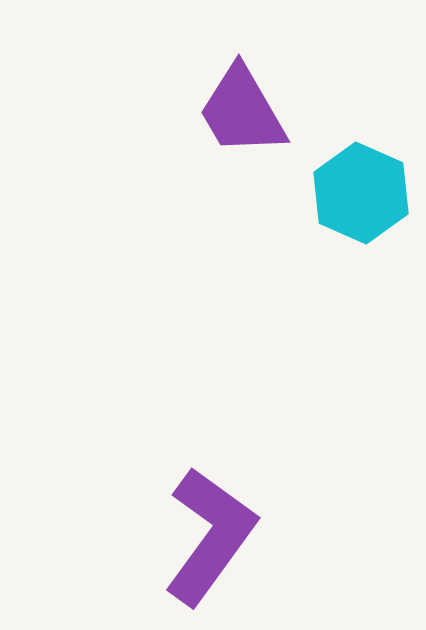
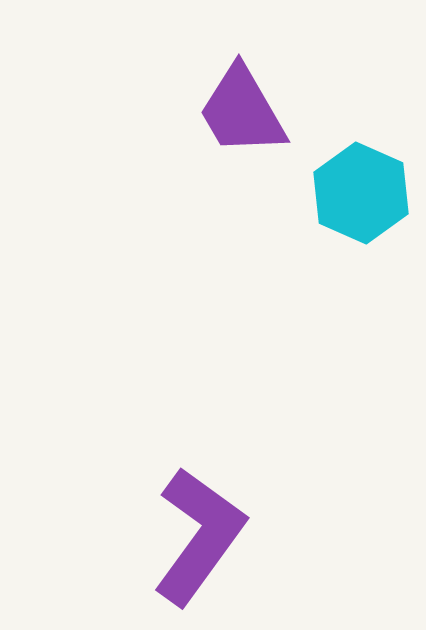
purple L-shape: moved 11 px left
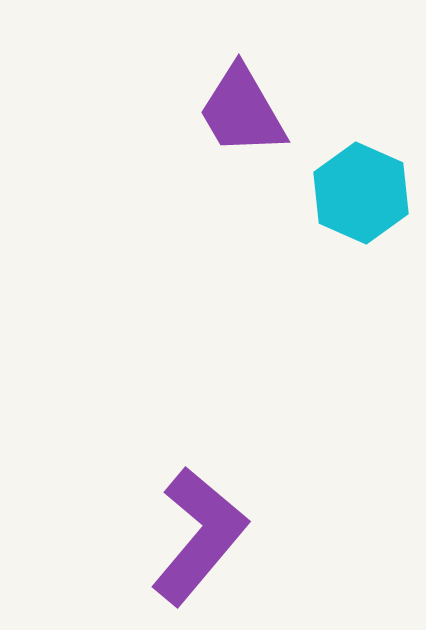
purple L-shape: rotated 4 degrees clockwise
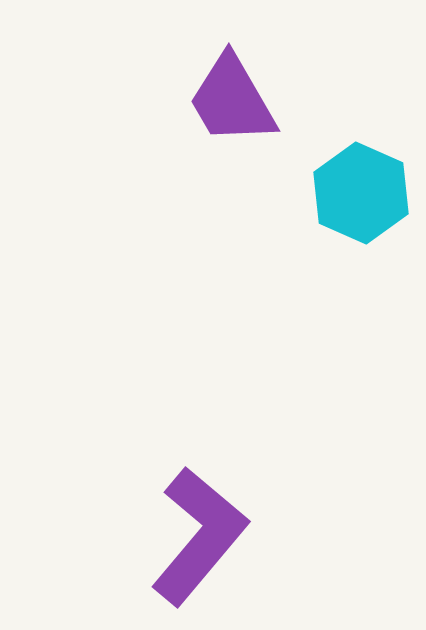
purple trapezoid: moved 10 px left, 11 px up
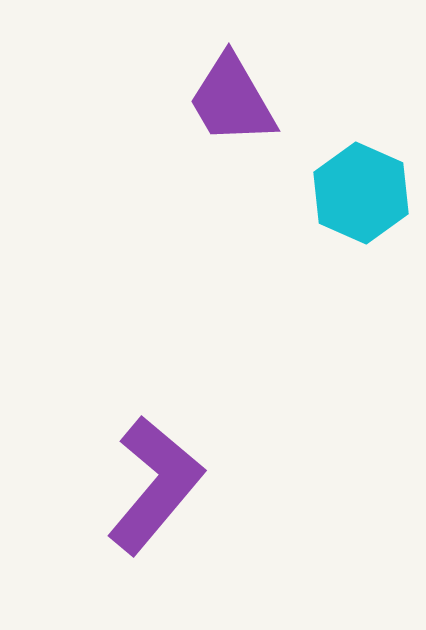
purple L-shape: moved 44 px left, 51 px up
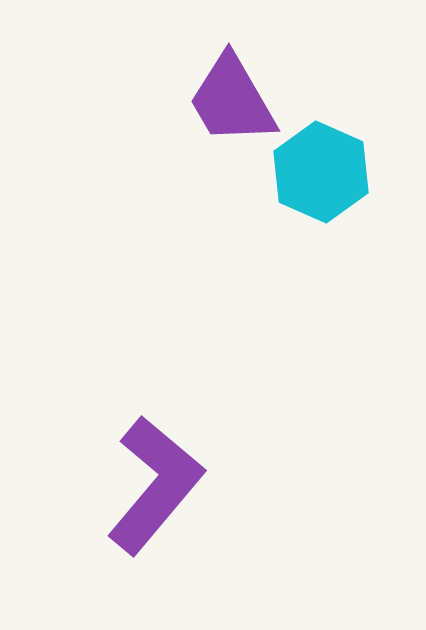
cyan hexagon: moved 40 px left, 21 px up
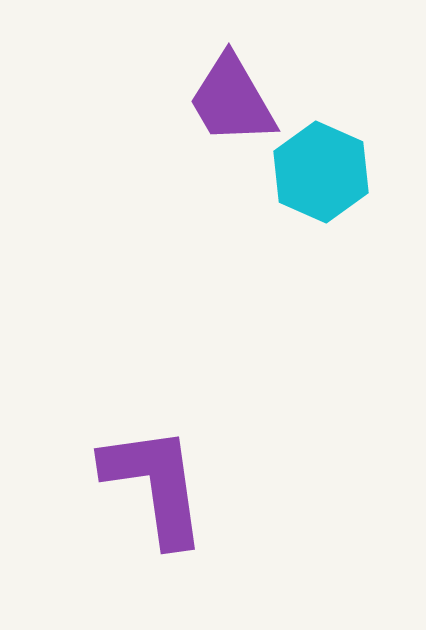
purple L-shape: rotated 48 degrees counterclockwise
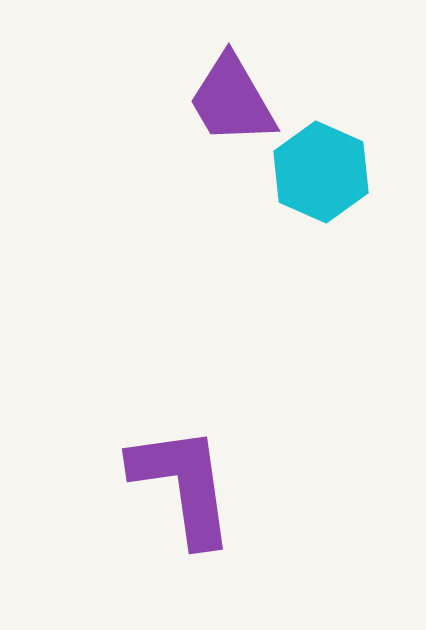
purple L-shape: moved 28 px right
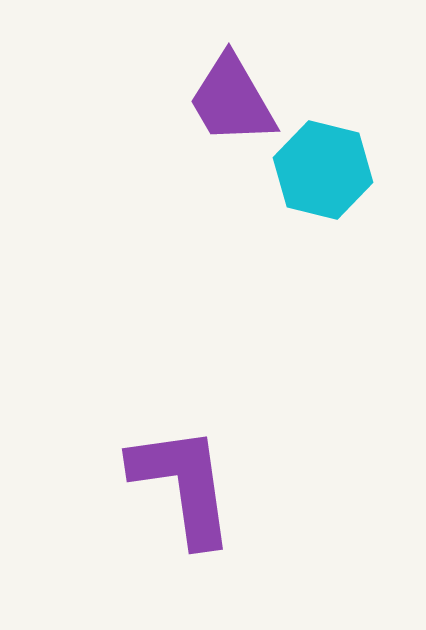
cyan hexagon: moved 2 px right, 2 px up; rotated 10 degrees counterclockwise
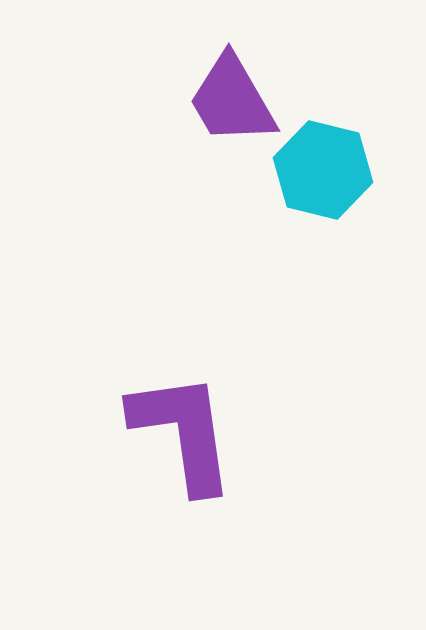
purple L-shape: moved 53 px up
